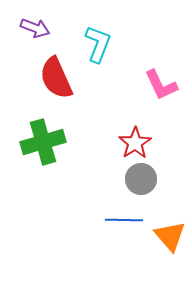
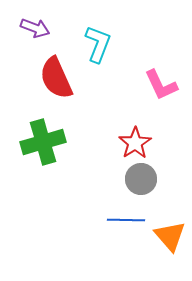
blue line: moved 2 px right
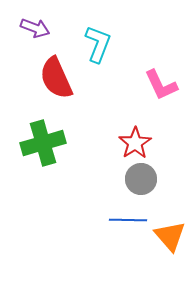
green cross: moved 1 px down
blue line: moved 2 px right
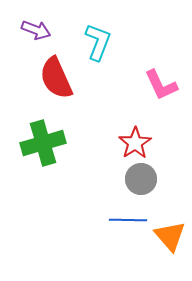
purple arrow: moved 1 px right, 2 px down
cyan L-shape: moved 2 px up
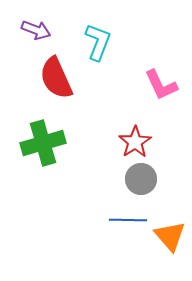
red star: moved 1 px up
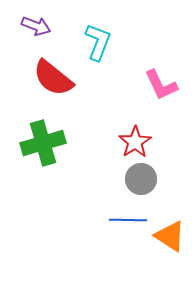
purple arrow: moved 4 px up
red semicircle: moved 3 px left; rotated 27 degrees counterclockwise
orange triangle: rotated 16 degrees counterclockwise
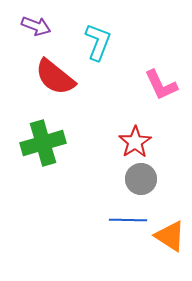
red semicircle: moved 2 px right, 1 px up
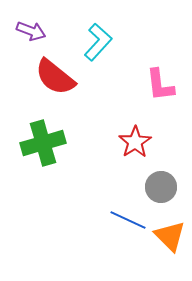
purple arrow: moved 5 px left, 5 px down
cyan L-shape: rotated 21 degrees clockwise
pink L-shape: moved 1 px left; rotated 18 degrees clockwise
gray circle: moved 20 px right, 8 px down
blue line: rotated 24 degrees clockwise
orange triangle: rotated 12 degrees clockwise
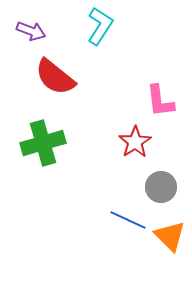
cyan L-shape: moved 2 px right, 16 px up; rotated 9 degrees counterclockwise
pink L-shape: moved 16 px down
